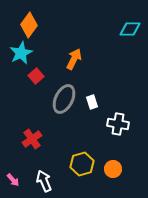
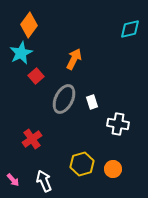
cyan diamond: rotated 15 degrees counterclockwise
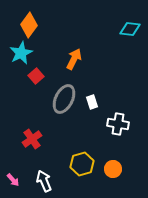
cyan diamond: rotated 20 degrees clockwise
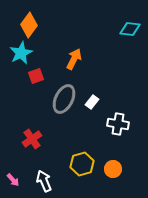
red square: rotated 21 degrees clockwise
white rectangle: rotated 56 degrees clockwise
